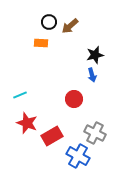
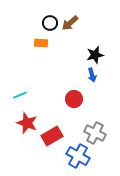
black circle: moved 1 px right, 1 px down
brown arrow: moved 3 px up
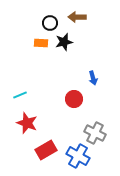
brown arrow: moved 7 px right, 6 px up; rotated 42 degrees clockwise
black star: moved 31 px left, 13 px up
blue arrow: moved 1 px right, 3 px down
red rectangle: moved 6 px left, 14 px down
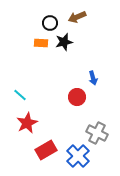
brown arrow: rotated 24 degrees counterclockwise
cyan line: rotated 64 degrees clockwise
red circle: moved 3 px right, 2 px up
red star: rotated 25 degrees clockwise
gray cross: moved 2 px right
blue cross: rotated 15 degrees clockwise
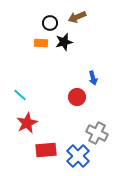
red rectangle: rotated 25 degrees clockwise
